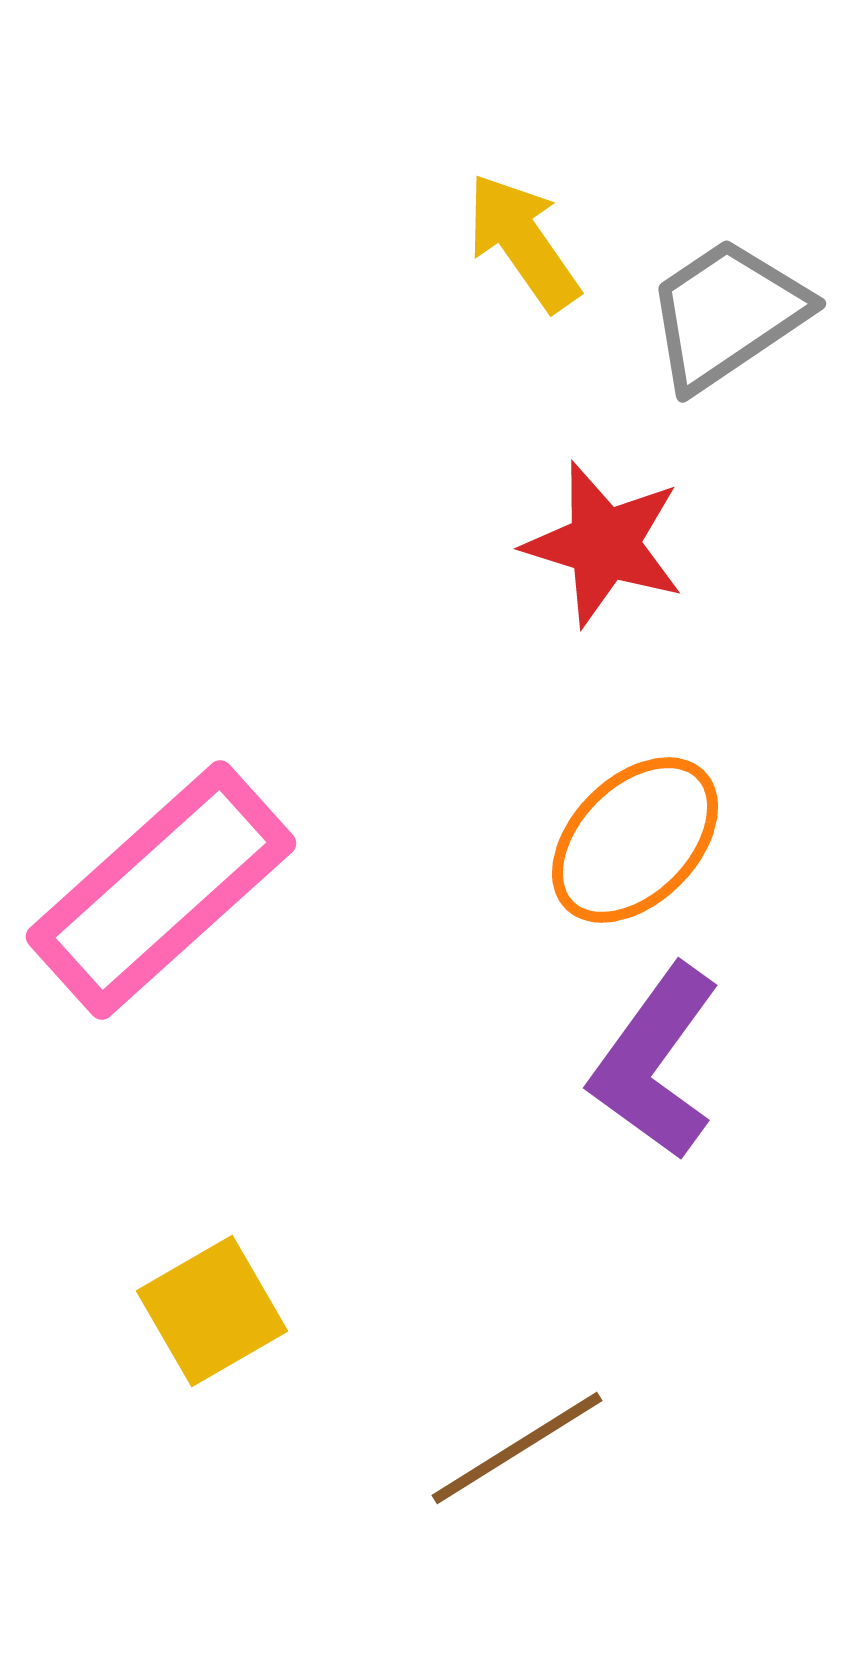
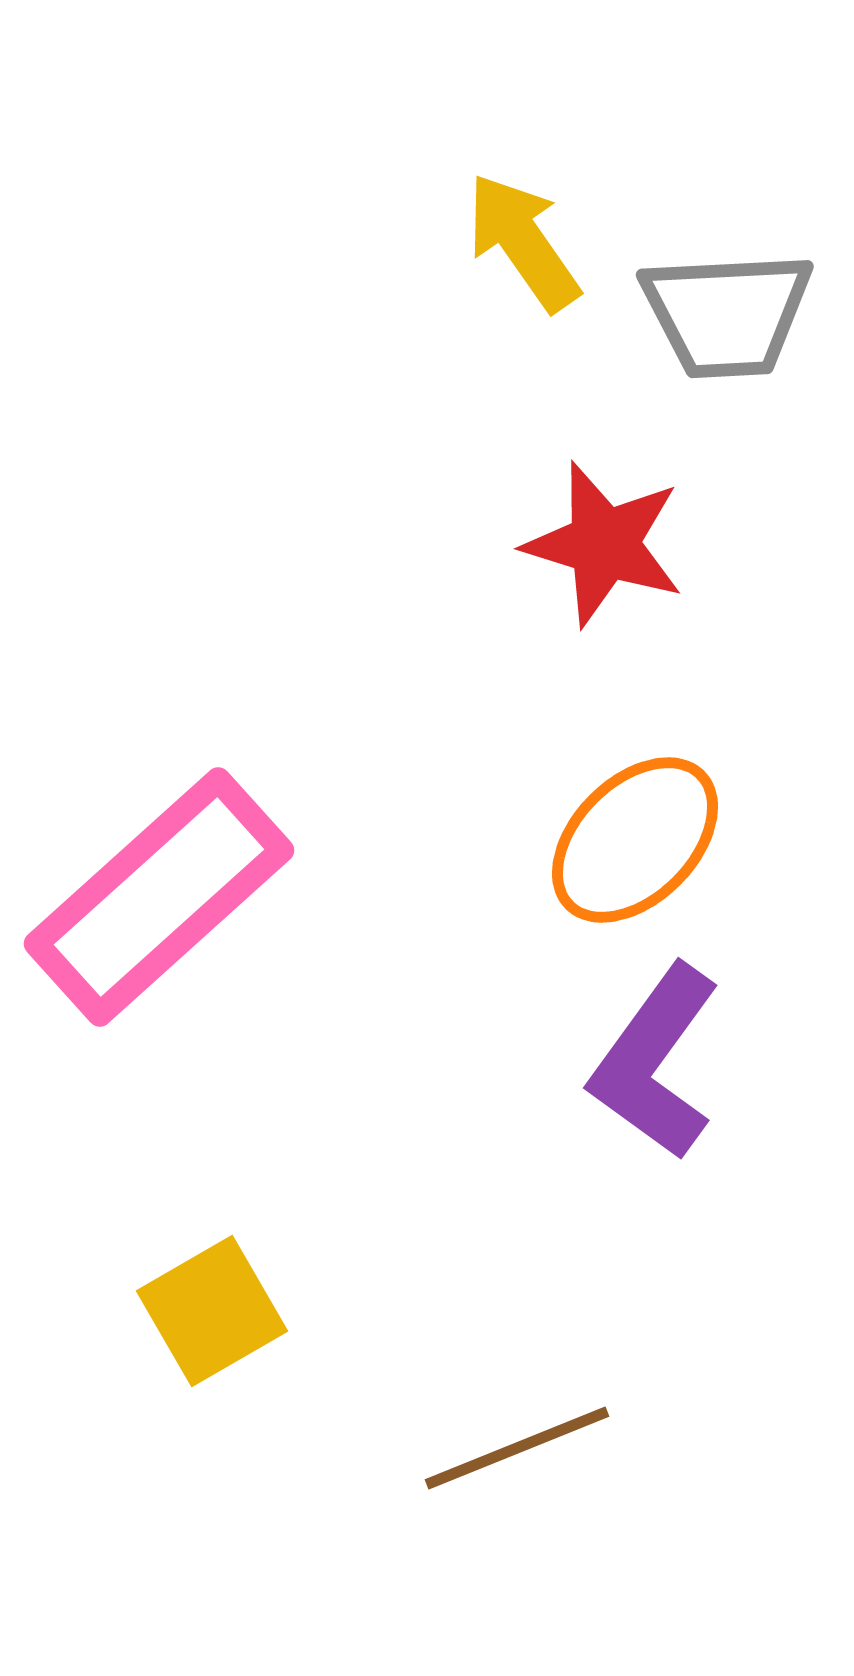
gray trapezoid: rotated 149 degrees counterclockwise
pink rectangle: moved 2 px left, 7 px down
brown line: rotated 10 degrees clockwise
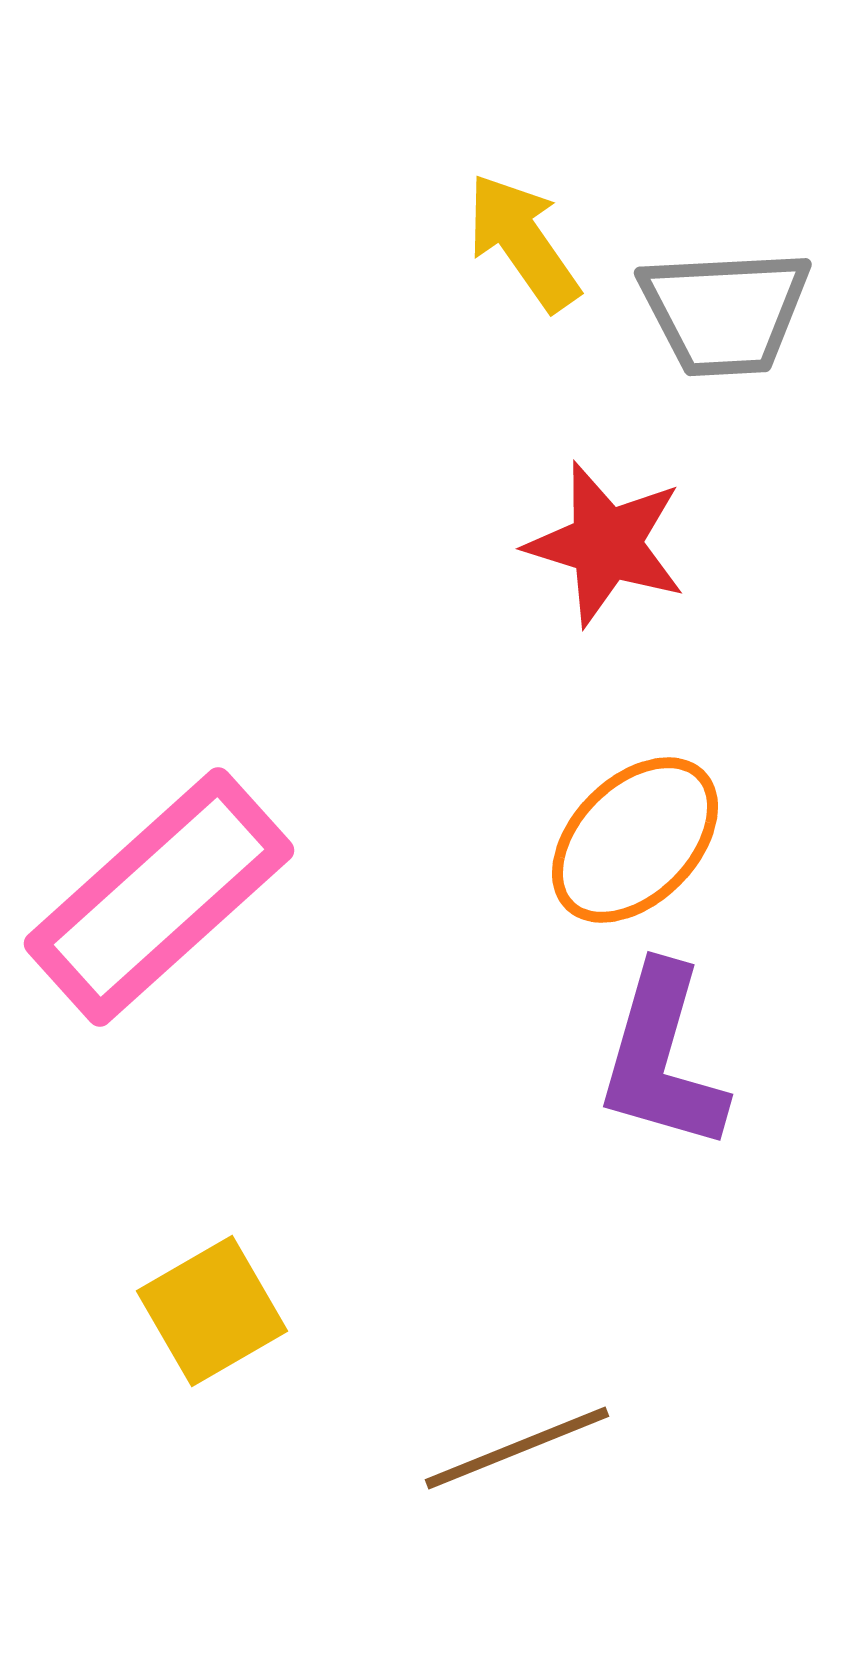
gray trapezoid: moved 2 px left, 2 px up
red star: moved 2 px right
purple L-shape: moved 7 px right, 4 px up; rotated 20 degrees counterclockwise
